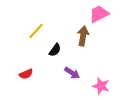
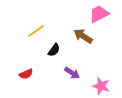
yellow line: rotated 12 degrees clockwise
brown arrow: rotated 66 degrees counterclockwise
black semicircle: moved 1 px left
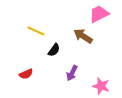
yellow line: rotated 60 degrees clockwise
purple arrow: rotated 84 degrees clockwise
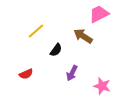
yellow line: rotated 66 degrees counterclockwise
black semicircle: moved 2 px right
pink star: moved 1 px right
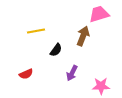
pink trapezoid: rotated 10 degrees clockwise
yellow line: rotated 30 degrees clockwise
brown arrow: rotated 78 degrees clockwise
pink star: moved 1 px left; rotated 18 degrees counterclockwise
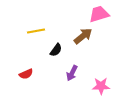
brown arrow: rotated 30 degrees clockwise
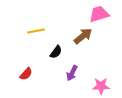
black semicircle: moved 2 px down
red semicircle: rotated 24 degrees counterclockwise
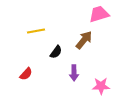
brown arrow: moved 1 px right, 4 px down; rotated 12 degrees counterclockwise
purple arrow: moved 2 px right; rotated 28 degrees counterclockwise
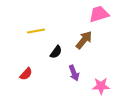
purple arrow: rotated 21 degrees counterclockwise
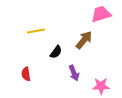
pink trapezoid: moved 2 px right
red semicircle: rotated 128 degrees clockwise
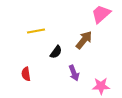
pink trapezoid: rotated 25 degrees counterclockwise
